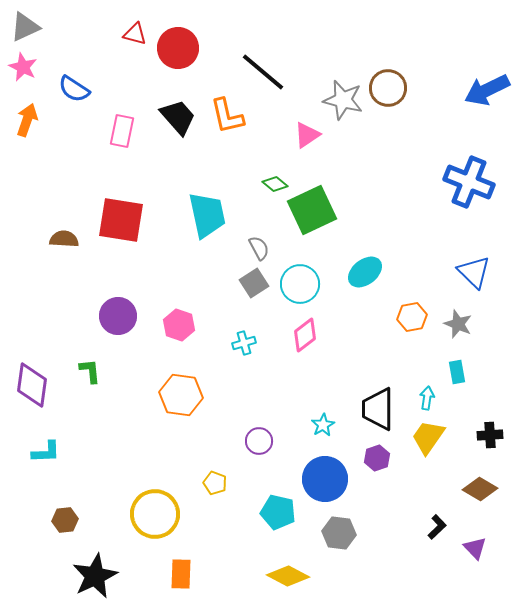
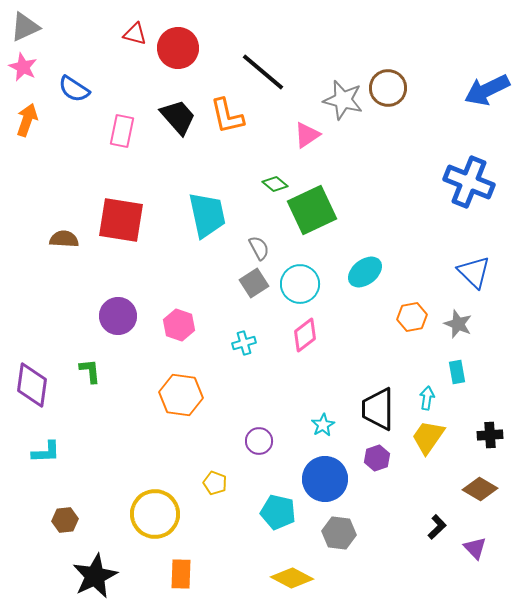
yellow diamond at (288, 576): moved 4 px right, 2 px down
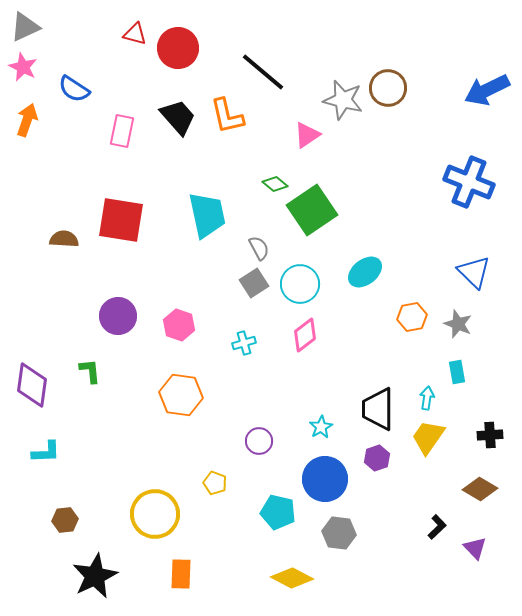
green square at (312, 210): rotated 9 degrees counterclockwise
cyan star at (323, 425): moved 2 px left, 2 px down
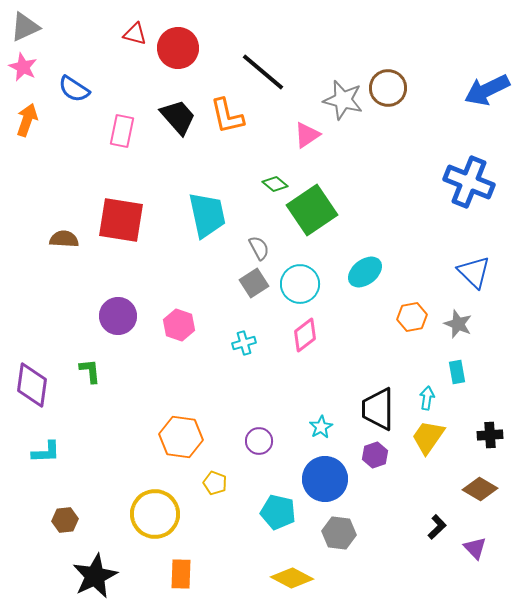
orange hexagon at (181, 395): moved 42 px down
purple hexagon at (377, 458): moved 2 px left, 3 px up
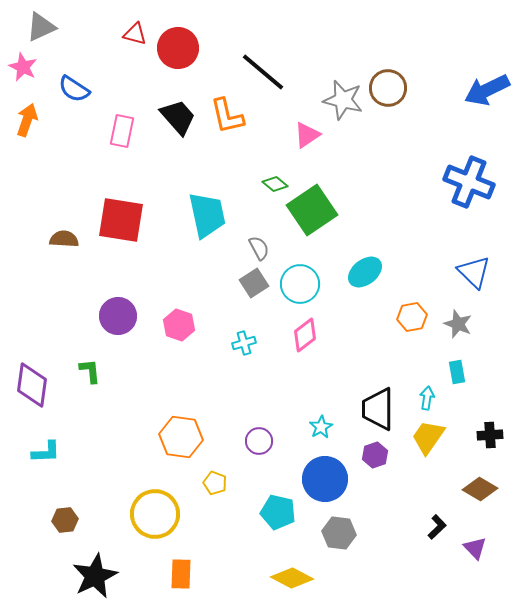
gray triangle at (25, 27): moved 16 px right
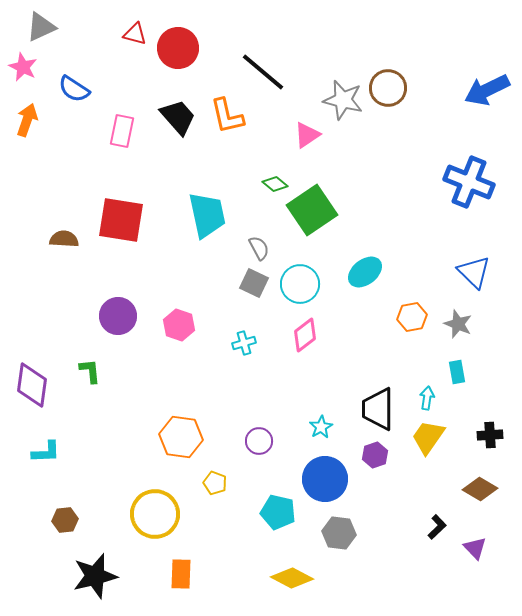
gray square at (254, 283): rotated 32 degrees counterclockwise
black star at (95, 576): rotated 12 degrees clockwise
